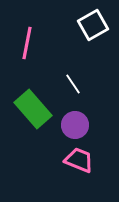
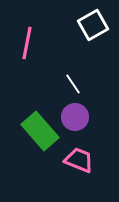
green rectangle: moved 7 px right, 22 px down
purple circle: moved 8 px up
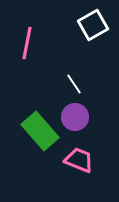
white line: moved 1 px right
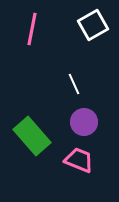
pink line: moved 5 px right, 14 px up
white line: rotated 10 degrees clockwise
purple circle: moved 9 px right, 5 px down
green rectangle: moved 8 px left, 5 px down
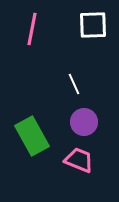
white square: rotated 28 degrees clockwise
green rectangle: rotated 12 degrees clockwise
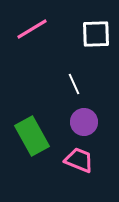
white square: moved 3 px right, 9 px down
pink line: rotated 48 degrees clockwise
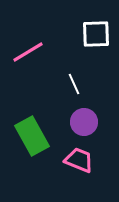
pink line: moved 4 px left, 23 px down
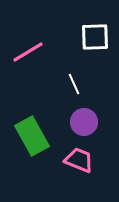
white square: moved 1 px left, 3 px down
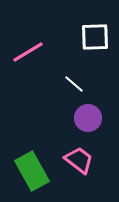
white line: rotated 25 degrees counterclockwise
purple circle: moved 4 px right, 4 px up
green rectangle: moved 35 px down
pink trapezoid: rotated 16 degrees clockwise
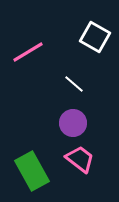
white square: rotated 32 degrees clockwise
purple circle: moved 15 px left, 5 px down
pink trapezoid: moved 1 px right, 1 px up
